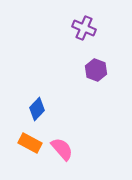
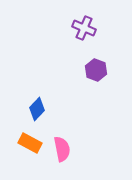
pink semicircle: rotated 30 degrees clockwise
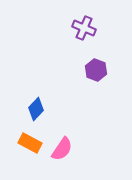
blue diamond: moved 1 px left
pink semicircle: rotated 45 degrees clockwise
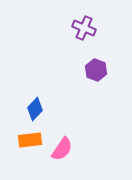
blue diamond: moved 1 px left
orange rectangle: moved 3 px up; rotated 35 degrees counterclockwise
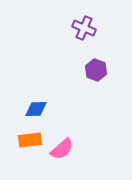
blue diamond: moved 1 px right; rotated 45 degrees clockwise
pink semicircle: rotated 15 degrees clockwise
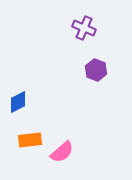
blue diamond: moved 18 px left, 7 px up; rotated 25 degrees counterclockwise
pink semicircle: moved 3 px down
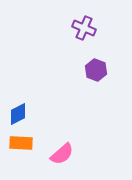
blue diamond: moved 12 px down
orange rectangle: moved 9 px left, 3 px down; rotated 10 degrees clockwise
pink semicircle: moved 2 px down
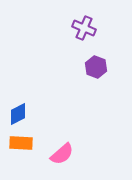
purple hexagon: moved 3 px up
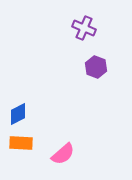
pink semicircle: moved 1 px right
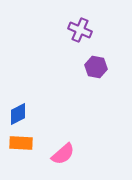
purple cross: moved 4 px left, 2 px down
purple hexagon: rotated 10 degrees counterclockwise
